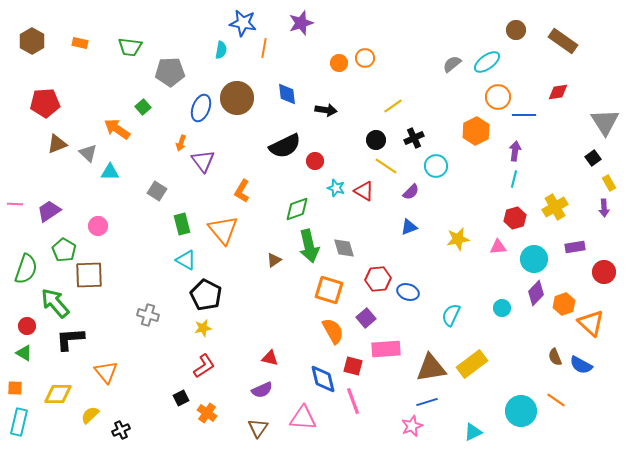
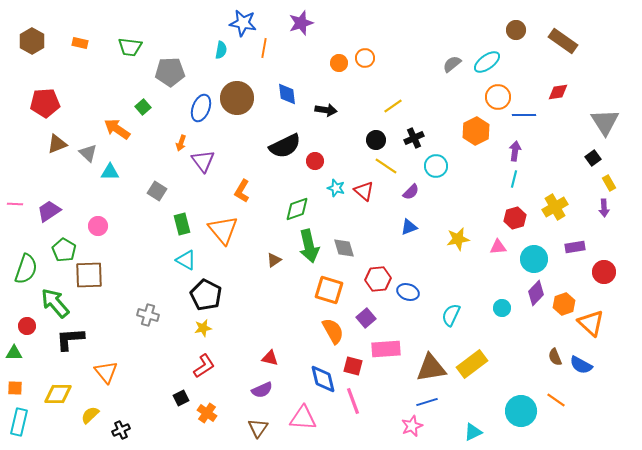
red triangle at (364, 191): rotated 10 degrees clockwise
green triangle at (24, 353): moved 10 px left; rotated 30 degrees counterclockwise
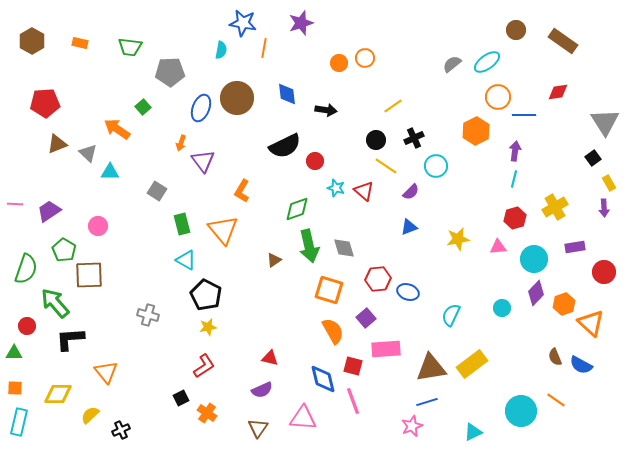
yellow star at (203, 328): moved 5 px right, 1 px up
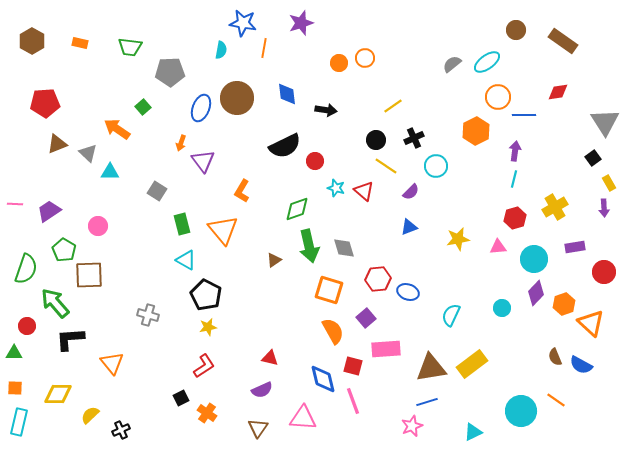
orange triangle at (106, 372): moved 6 px right, 9 px up
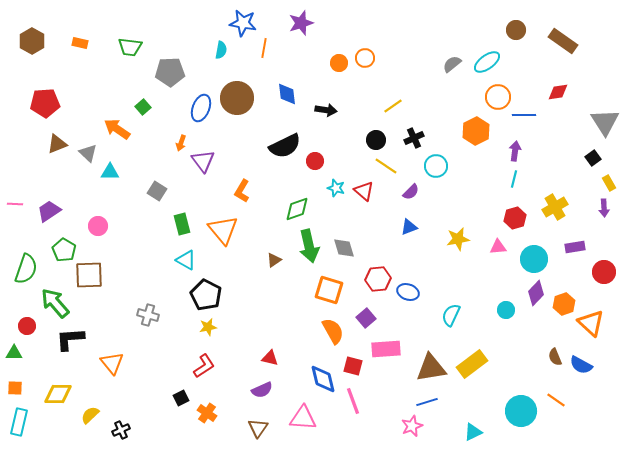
cyan circle at (502, 308): moved 4 px right, 2 px down
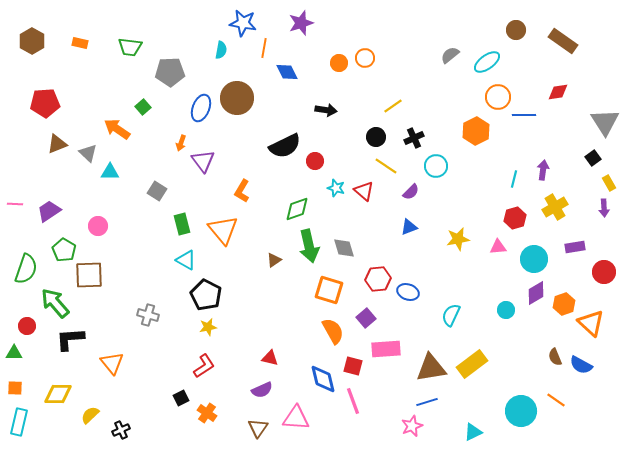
gray semicircle at (452, 64): moved 2 px left, 9 px up
blue diamond at (287, 94): moved 22 px up; rotated 20 degrees counterclockwise
black circle at (376, 140): moved 3 px up
purple arrow at (515, 151): moved 28 px right, 19 px down
purple diamond at (536, 293): rotated 15 degrees clockwise
pink triangle at (303, 418): moved 7 px left
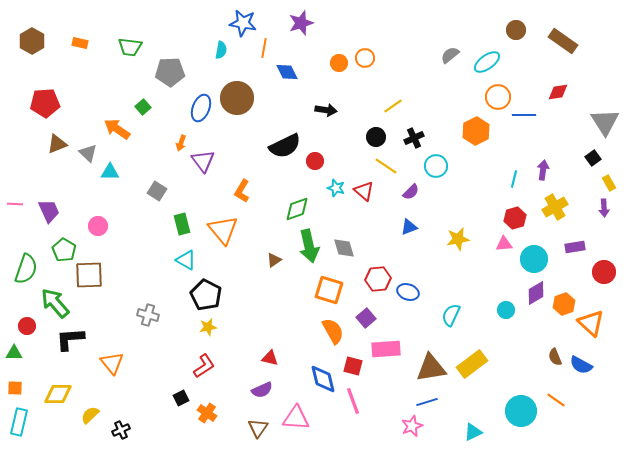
purple trapezoid at (49, 211): rotated 100 degrees clockwise
pink triangle at (498, 247): moved 6 px right, 3 px up
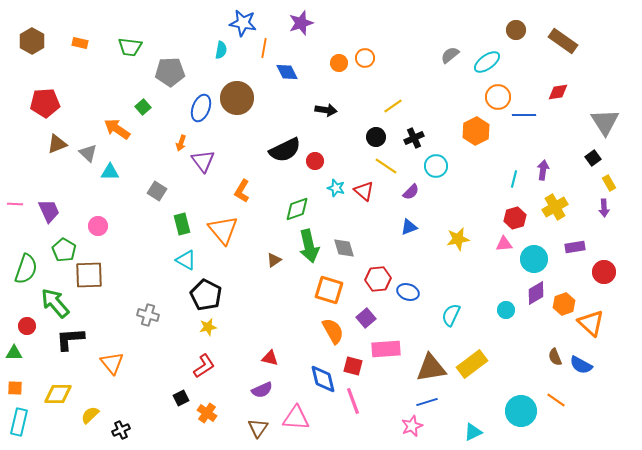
black semicircle at (285, 146): moved 4 px down
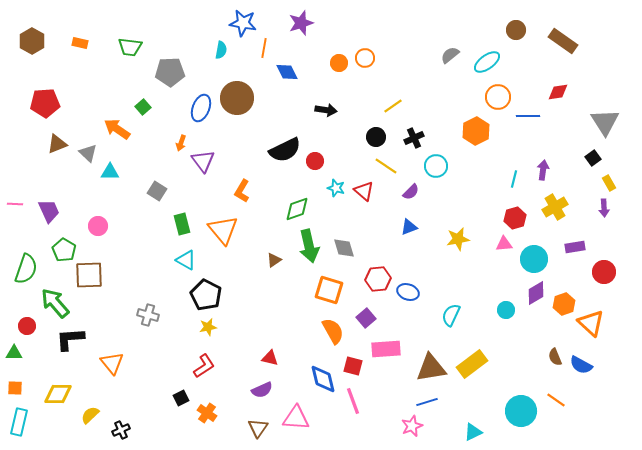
blue line at (524, 115): moved 4 px right, 1 px down
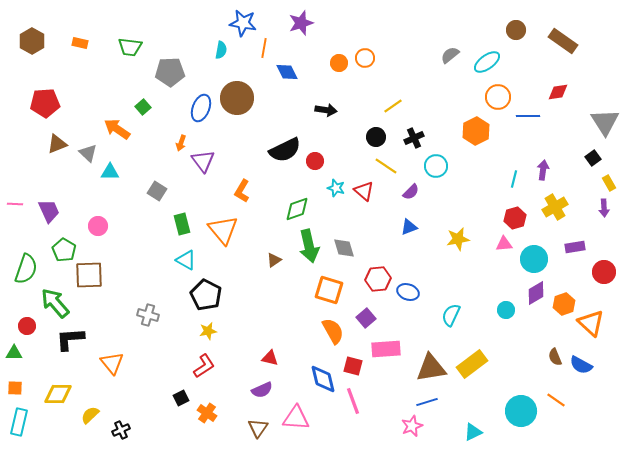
yellow star at (208, 327): moved 4 px down
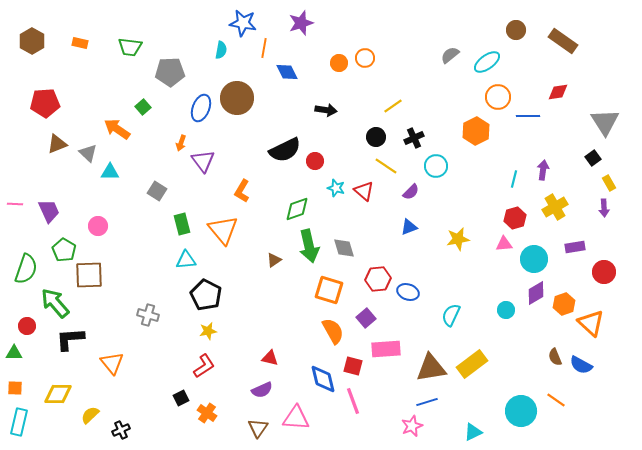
cyan triangle at (186, 260): rotated 35 degrees counterclockwise
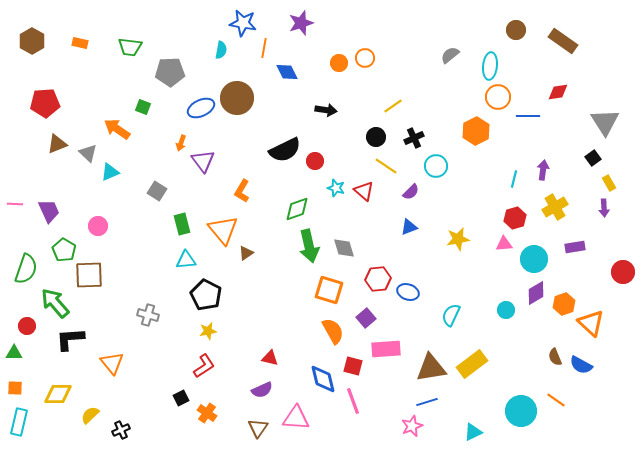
cyan ellipse at (487, 62): moved 3 px right, 4 px down; rotated 48 degrees counterclockwise
green square at (143, 107): rotated 28 degrees counterclockwise
blue ellipse at (201, 108): rotated 44 degrees clockwise
cyan triangle at (110, 172): rotated 24 degrees counterclockwise
brown triangle at (274, 260): moved 28 px left, 7 px up
red circle at (604, 272): moved 19 px right
